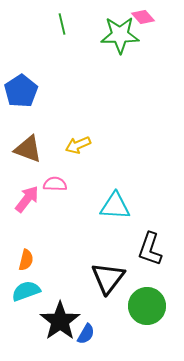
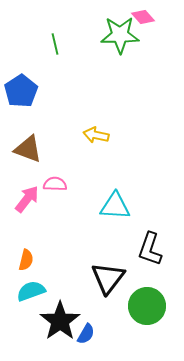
green line: moved 7 px left, 20 px down
yellow arrow: moved 18 px right, 10 px up; rotated 35 degrees clockwise
cyan semicircle: moved 5 px right
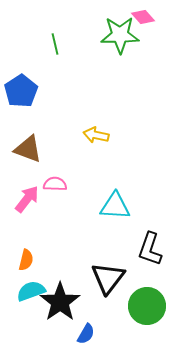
black star: moved 19 px up
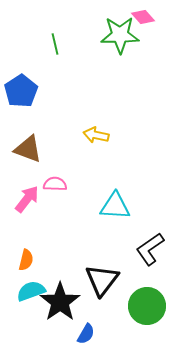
black L-shape: rotated 36 degrees clockwise
black triangle: moved 6 px left, 2 px down
